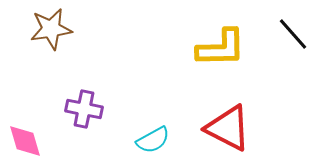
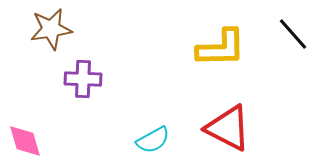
purple cross: moved 1 px left, 30 px up; rotated 9 degrees counterclockwise
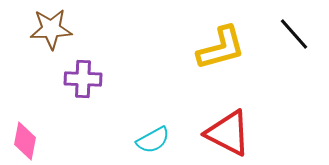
brown star: rotated 6 degrees clockwise
black line: moved 1 px right
yellow L-shape: rotated 14 degrees counterclockwise
red triangle: moved 5 px down
pink diamond: rotated 27 degrees clockwise
